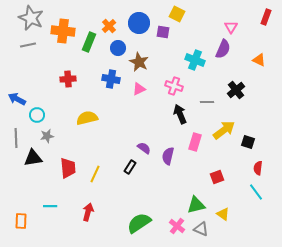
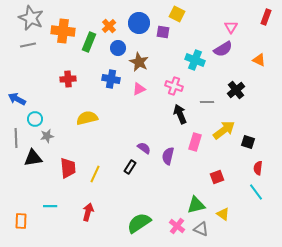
purple semicircle at (223, 49): rotated 36 degrees clockwise
cyan circle at (37, 115): moved 2 px left, 4 px down
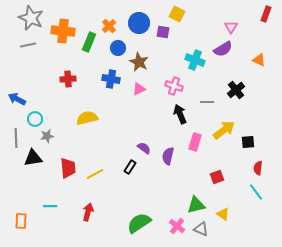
red rectangle at (266, 17): moved 3 px up
black square at (248, 142): rotated 24 degrees counterclockwise
yellow line at (95, 174): rotated 36 degrees clockwise
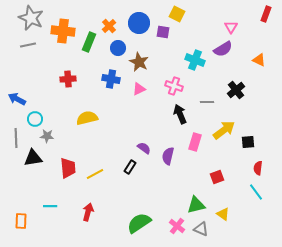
gray star at (47, 136): rotated 16 degrees clockwise
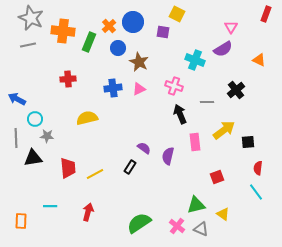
blue circle at (139, 23): moved 6 px left, 1 px up
blue cross at (111, 79): moved 2 px right, 9 px down; rotated 18 degrees counterclockwise
pink rectangle at (195, 142): rotated 24 degrees counterclockwise
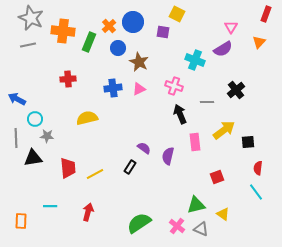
orange triangle at (259, 60): moved 18 px up; rotated 48 degrees clockwise
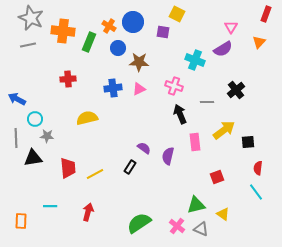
orange cross at (109, 26): rotated 16 degrees counterclockwise
brown star at (139, 62): rotated 24 degrees counterclockwise
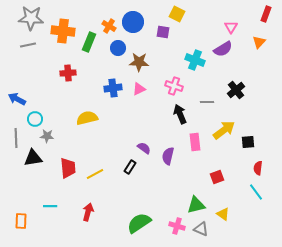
gray star at (31, 18): rotated 20 degrees counterclockwise
red cross at (68, 79): moved 6 px up
pink cross at (177, 226): rotated 21 degrees counterclockwise
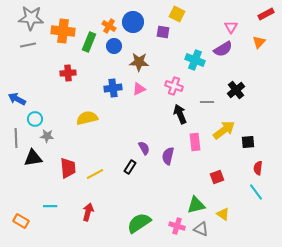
red rectangle at (266, 14): rotated 42 degrees clockwise
blue circle at (118, 48): moved 4 px left, 2 px up
purple semicircle at (144, 148): rotated 24 degrees clockwise
orange rectangle at (21, 221): rotated 63 degrees counterclockwise
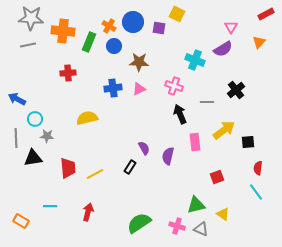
purple square at (163, 32): moved 4 px left, 4 px up
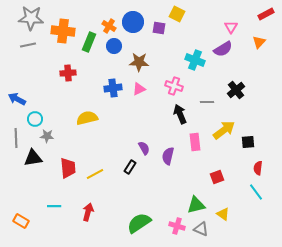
cyan line at (50, 206): moved 4 px right
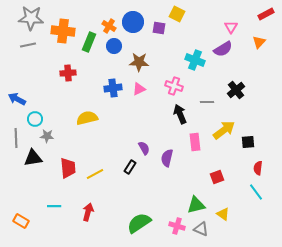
purple semicircle at (168, 156): moved 1 px left, 2 px down
